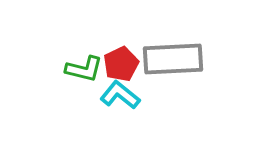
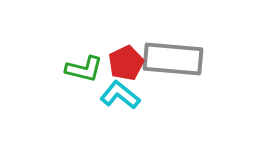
gray rectangle: rotated 8 degrees clockwise
red pentagon: moved 5 px right, 1 px up
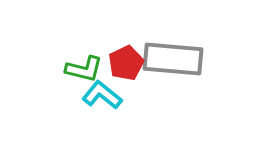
cyan L-shape: moved 18 px left
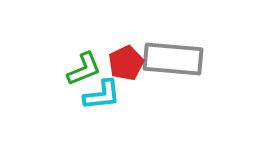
green L-shape: rotated 36 degrees counterclockwise
cyan L-shape: rotated 135 degrees clockwise
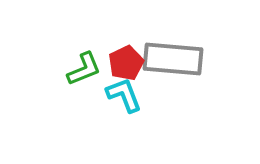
cyan L-shape: moved 22 px right; rotated 105 degrees counterclockwise
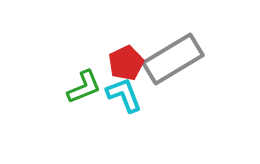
gray rectangle: rotated 36 degrees counterclockwise
green L-shape: moved 18 px down
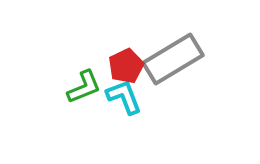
red pentagon: moved 3 px down
cyan L-shape: moved 2 px down
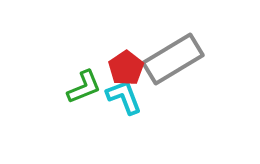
red pentagon: moved 2 px down; rotated 8 degrees counterclockwise
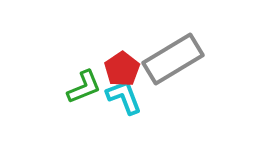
red pentagon: moved 4 px left, 1 px down
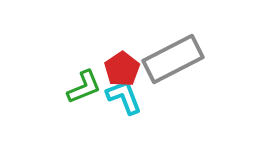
gray rectangle: rotated 4 degrees clockwise
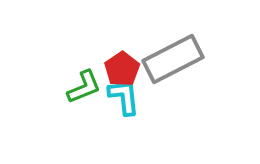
cyan L-shape: rotated 15 degrees clockwise
